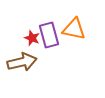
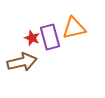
orange triangle: moved 1 px up; rotated 25 degrees counterclockwise
purple rectangle: moved 1 px right, 2 px down
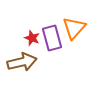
orange triangle: rotated 35 degrees counterclockwise
purple rectangle: moved 2 px right, 1 px down
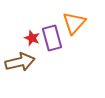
orange triangle: moved 5 px up
brown arrow: moved 2 px left
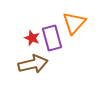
brown arrow: moved 13 px right, 2 px down
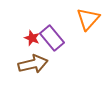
orange triangle: moved 14 px right, 4 px up
purple rectangle: rotated 25 degrees counterclockwise
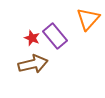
purple rectangle: moved 3 px right, 2 px up
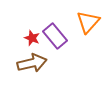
orange triangle: moved 3 px down
brown arrow: moved 1 px left, 1 px up
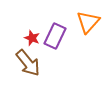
purple rectangle: rotated 65 degrees clockwise
brown arrow: moved 4 px left; rotated 64 degrees clockwise
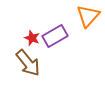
orange triangle: moved 6 px up
purple rectangle: rotated 35 degrees clockwise
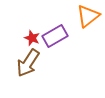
orange triangle: rotated 10 degrees clockwise
brown arrow: rotated 72 degrees clockwise
